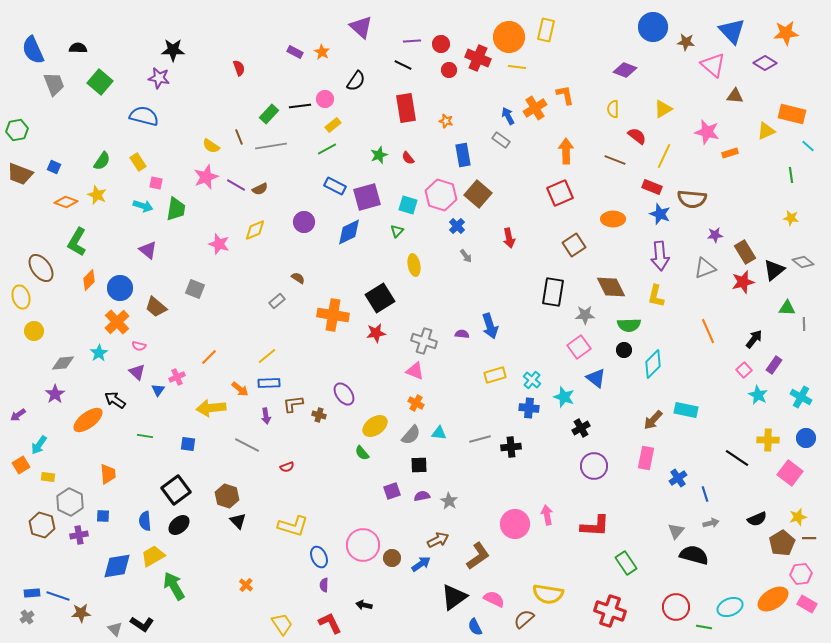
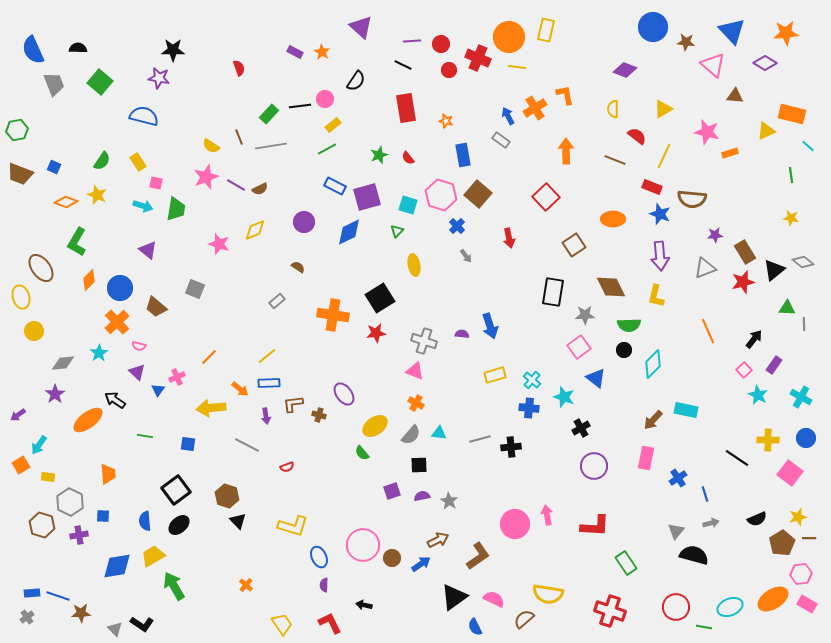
red square at (560, 193): moved 14 px left, 4 px down; rotated 20 degrees counterclockwise
brown semicircle at (298, 278): moved 11 px up
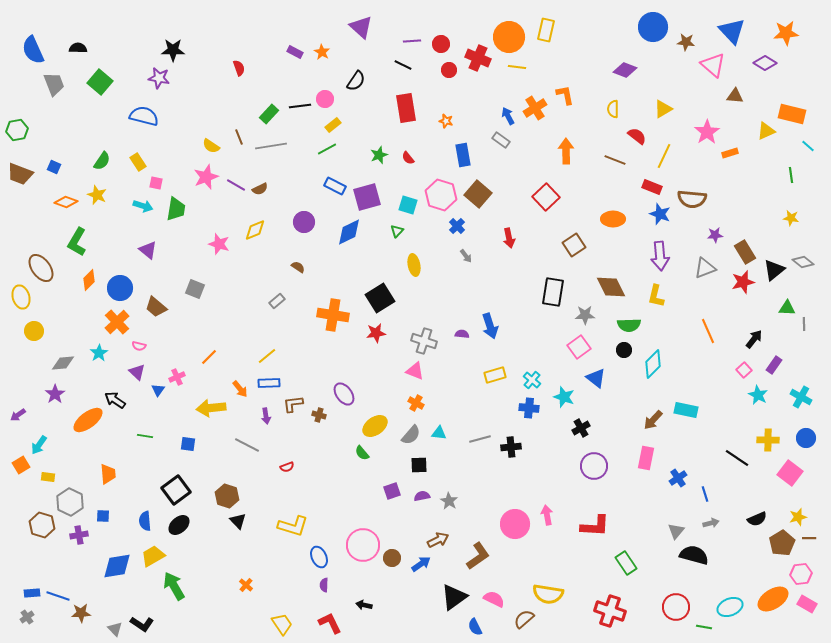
pink star at (707, 132): rotated 25 degrees clockwise
orange arrow at (240, 389): rotated 12 degrees clockwise
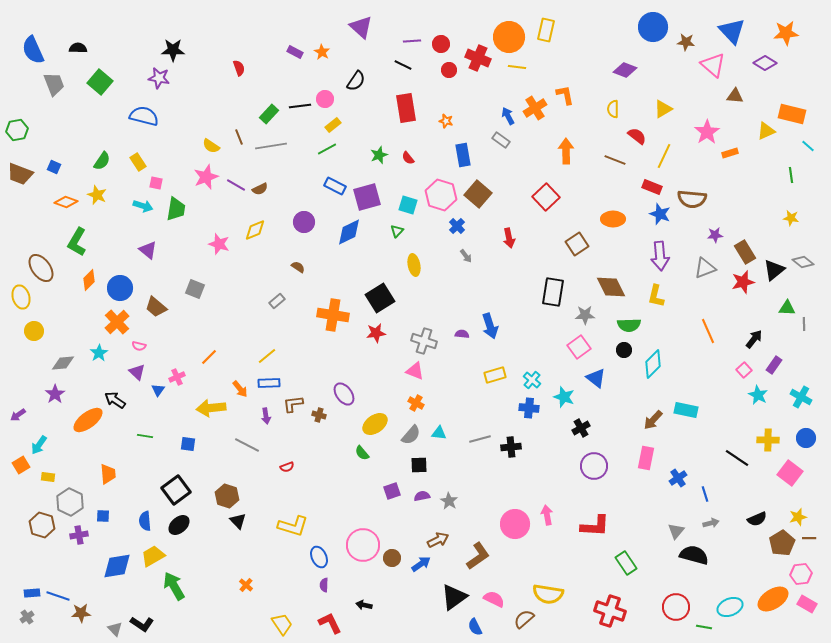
brown square at (574, 245): moved 3 px right, 1 px up
yellow ellipse at (375, 426): moved 2 px up
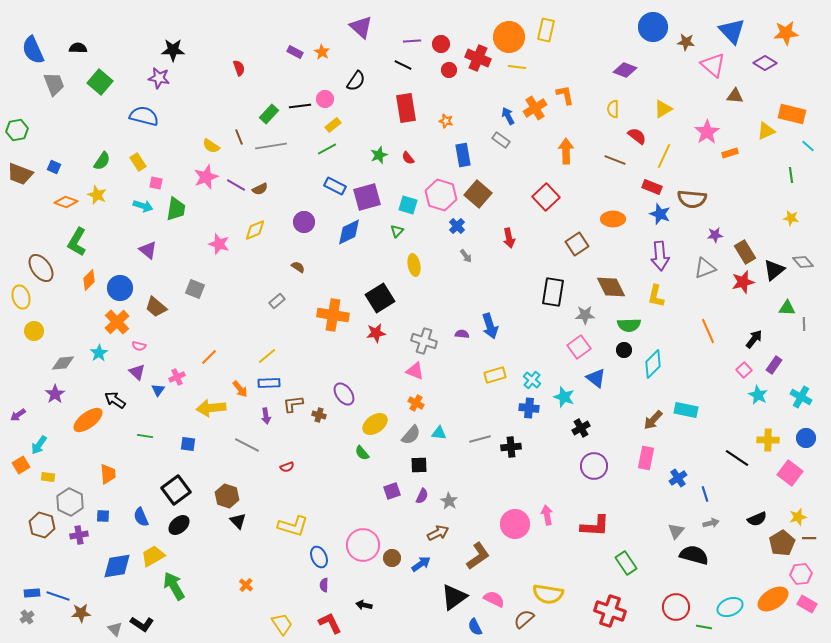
gray diamond at (803, 262): rotated 10 degrees clockwise
purple semicircle at (422, 496): rotated 126 degrees clockwise
blue semicircle at (145, 521): moved 4 px left, 4 px up; rotated 18 degrees counterclockwise
brown arrow at (438, 540): moved 7 px up
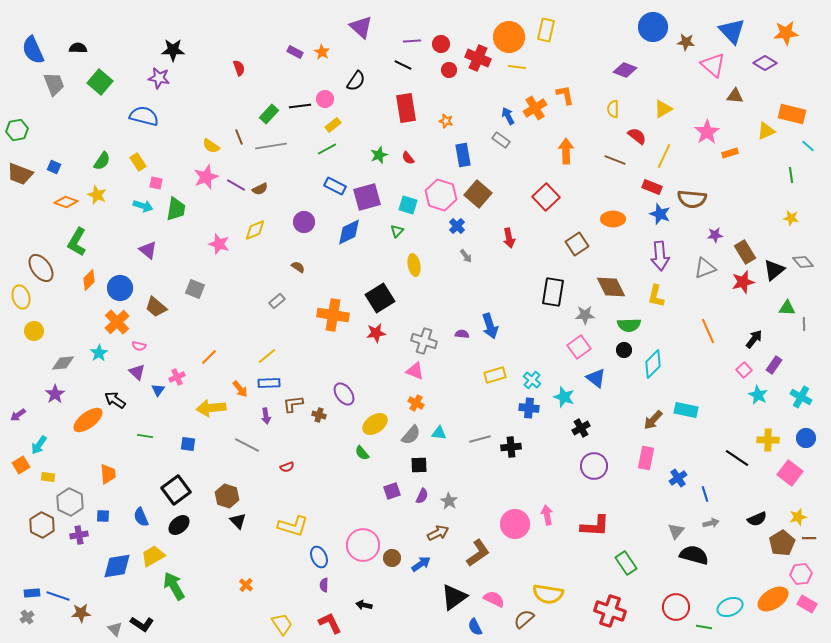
brown hexagon at (42, 525): rotated 10 degrees clockwise
brown L-shape at (478, 556): moved 3 px up
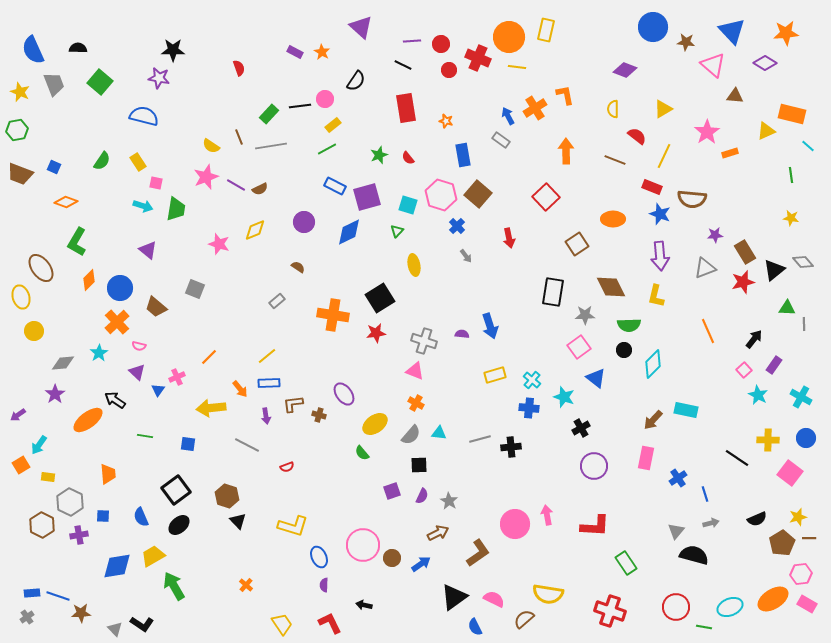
yellow star at (97, 195): moved 77 px left, 103 px up
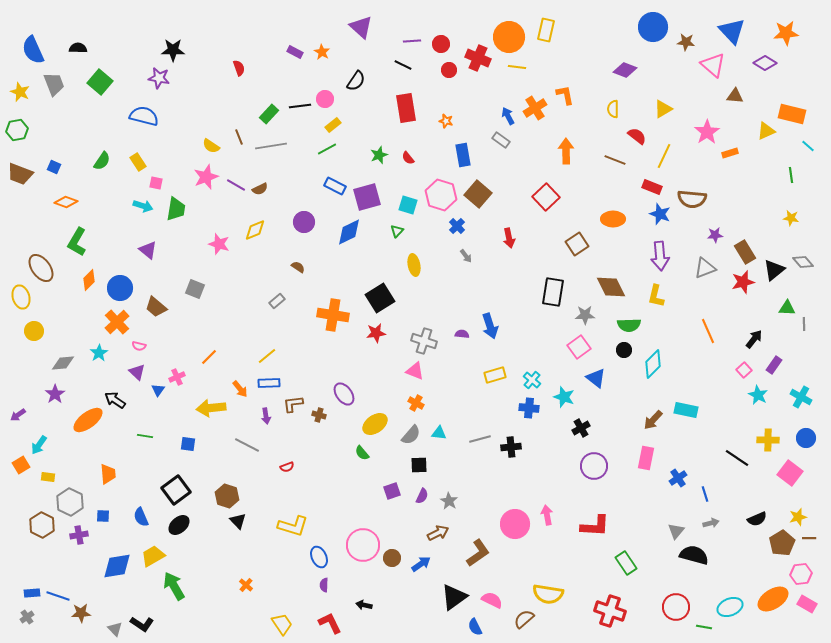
pink semicircle at (494, 599): moved 2 px left, 1 px down
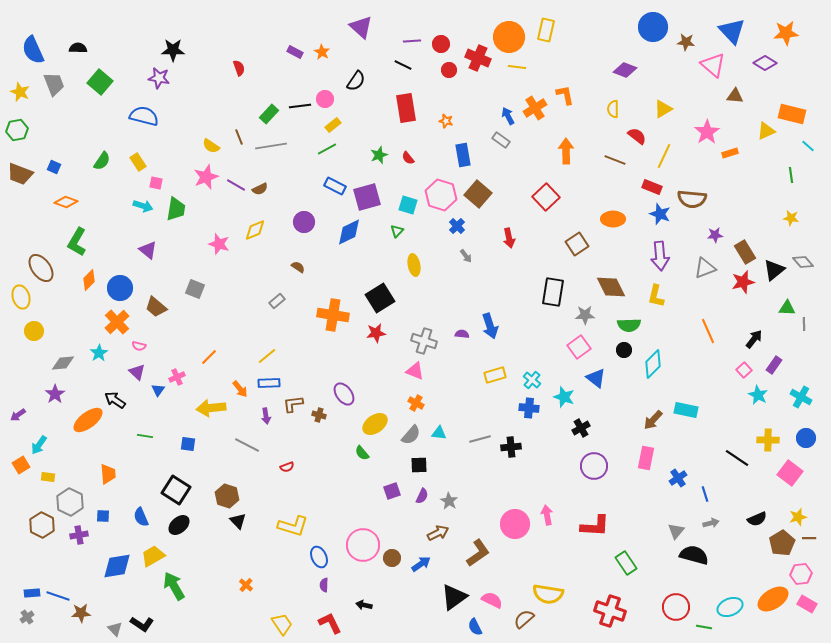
black square at (176, 490): rotated 20 degrees counterclockwise
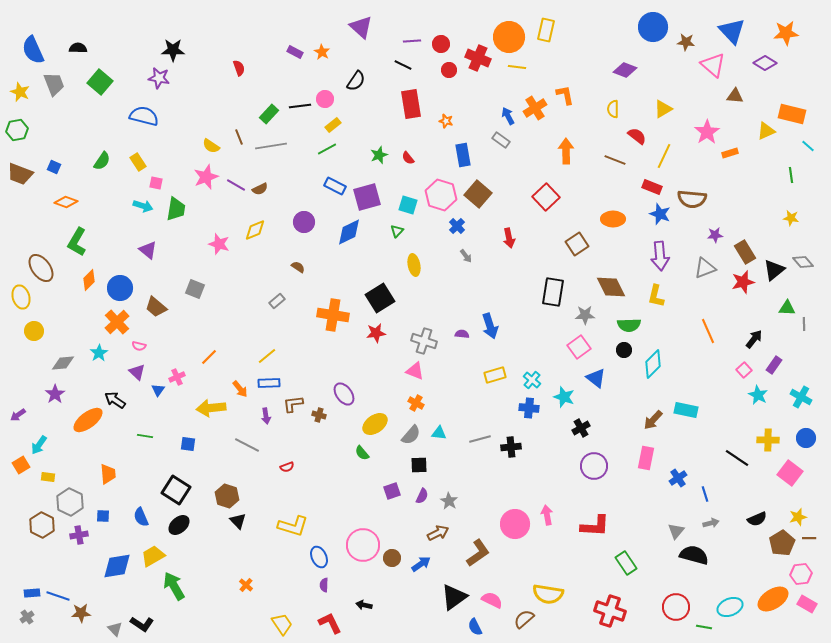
red rectangle at (406, 108): moved 5 px right, 4 px up
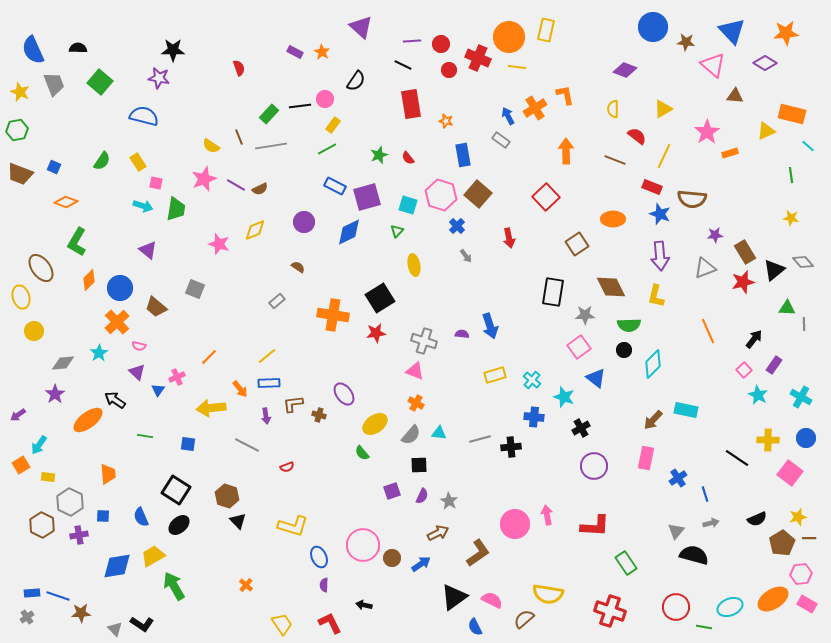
yellow rectangle at (333, 125): rotated 14 degrees counterclockwise
pink star at (206, 177): moved 2 px left, 2 px down
blue cross at (529, 408): moved 5 px right, 9 px down
